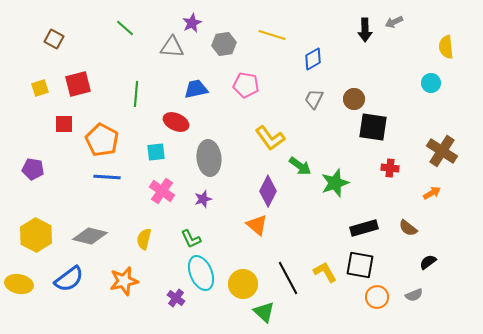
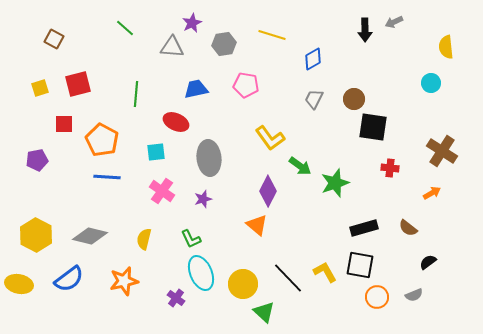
purple pentagon at (33, 169): moved 4 px right, 9 px up; rotated 20 degrees counterclockwise
black line at (288, 278): rotated 16 degrees counterclockwise
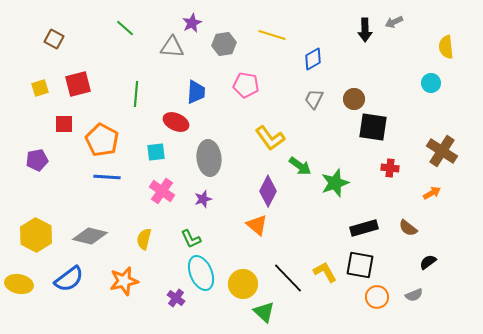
blue trapezoid at (196, 89): moved 3 px down; rotated 105 degrees clockwise
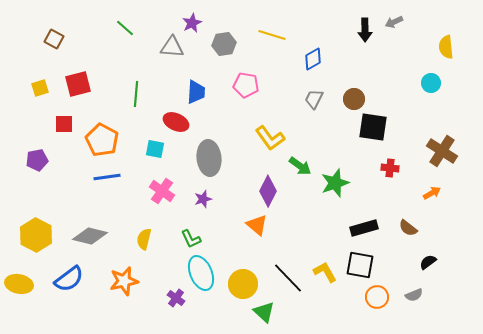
cyan square at (156, 152): moved 1 px left, 3 px up; rotated 18 degrees clockwise
blue line at (107, 177): rotated 12 degrees counterclockwise
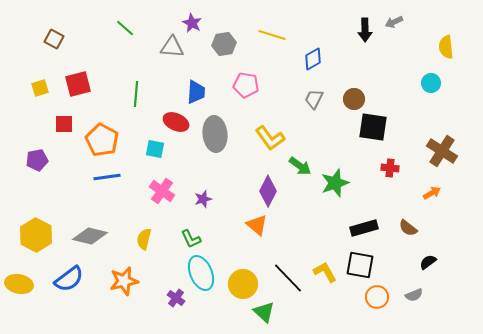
purple star at (192, 23): rotated 18 degrees counterclockwise
gray ellipse at (209, 158): moved 6 px right, 24 px up
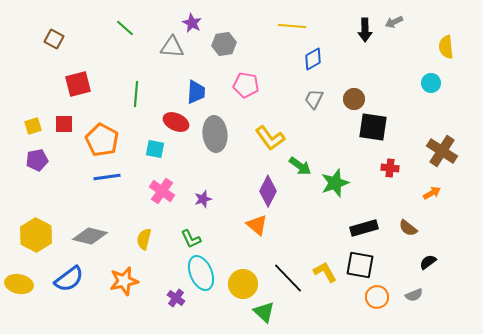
yellow line at (272, 35): moved 20 px right, 9 px up; rotated 12 degrees counterclockwise
yellow square at (40, 88): moved 7 px left, 38 px down
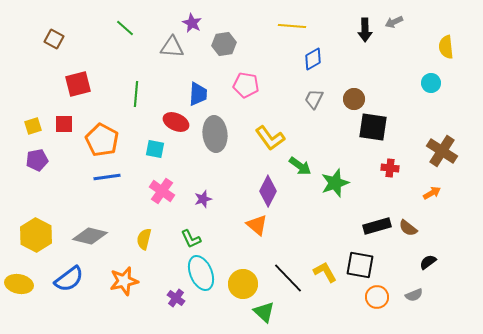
blue trapezoid at (196, 92): moved 2 px right, 2 px down
black rectangle at (364, 228): moved 13 px right, 2 px up
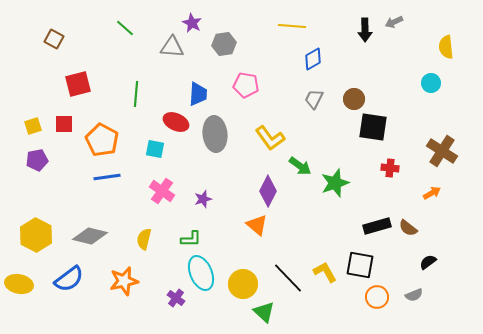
green L-shape at (191, 239): rotated 65 degrees counterclockwise
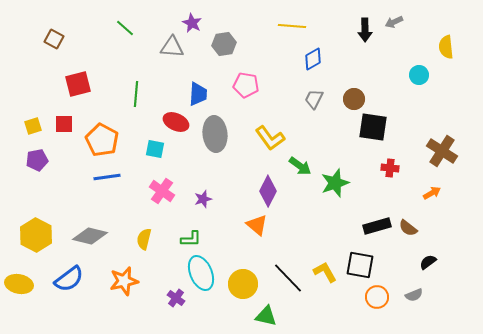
cyan circle at (431, 83): moved 12 px left, 8 px up
green triangle at (264, 312): moved 2 px right, 4 px down; rotated 30 degrees counterclockwise
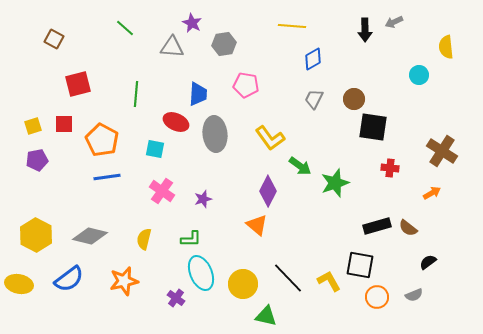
yellow L-shape at (325, 272): moved 4 px right, 9 px down
